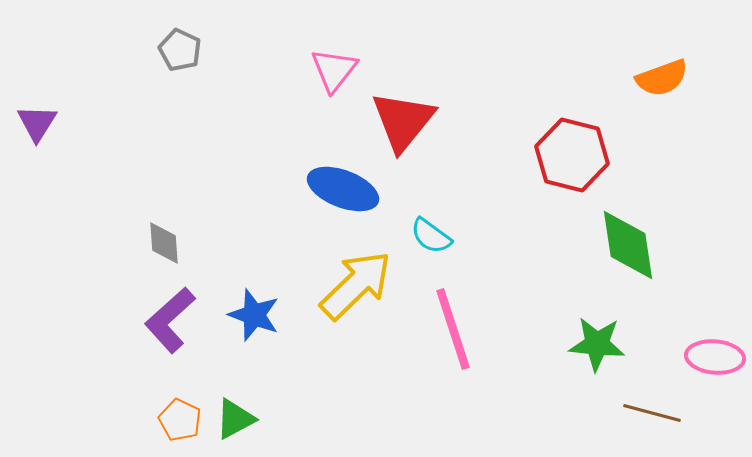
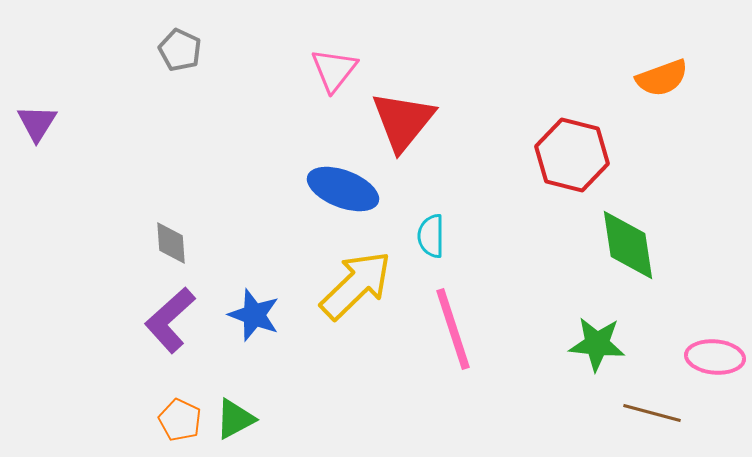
cyan semicircle: rotated 54 degrees clockwise
gray diamond: moved 7 px right
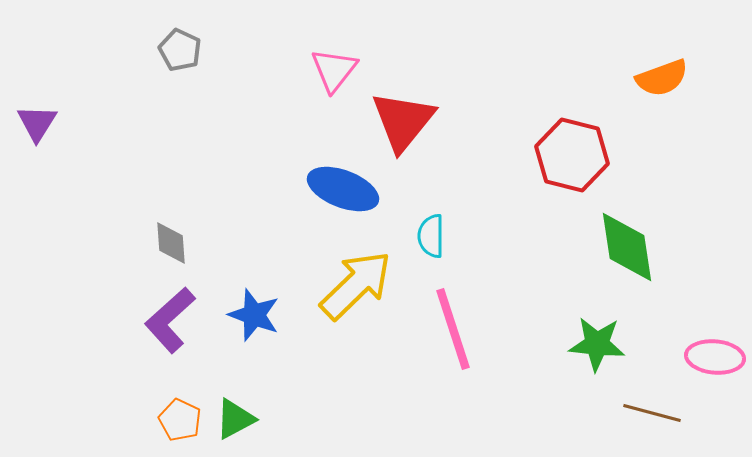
green diamond: moved 1 px left, 2 px down
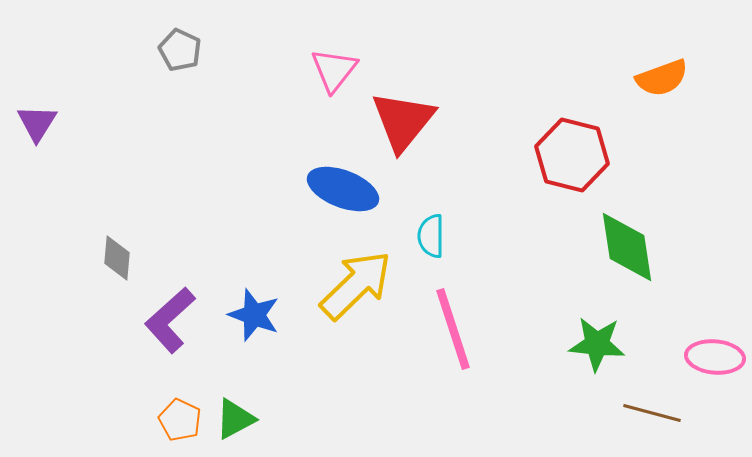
gray diamond: moved 54 px left, 15 px down; rotated 9 degrees clockwise
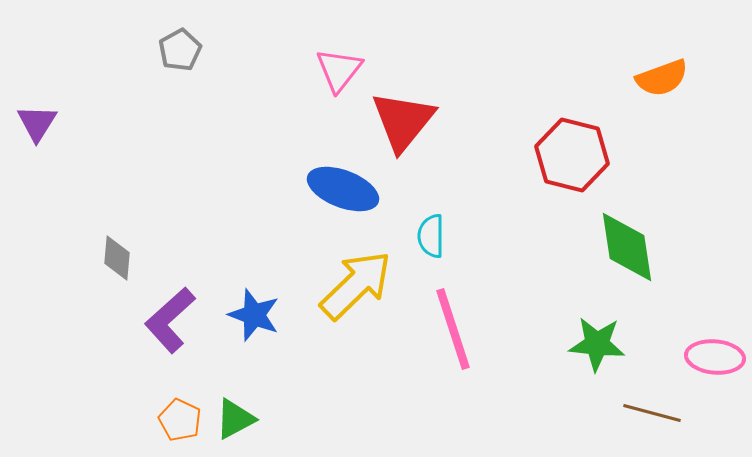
gray pentagon: rotated 18 degrees clockwise
pink triangle: moved 5 px right
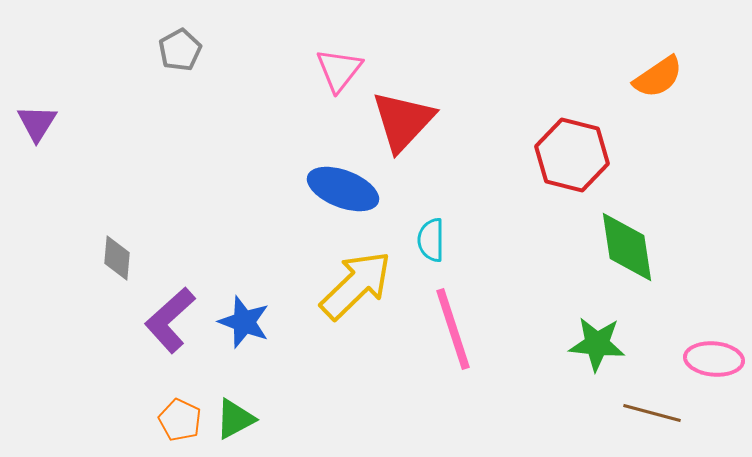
orange semicircle: moved 4 px left, 1 px up; rotated 14 degrees counterclockwise
red triangle: rotated 4 degrees clockwise
cyan semicircle: moved 4 px down
blue star: moved 10 px left, 7 px down
pink ellipse: moved 1 px left, 2 px down
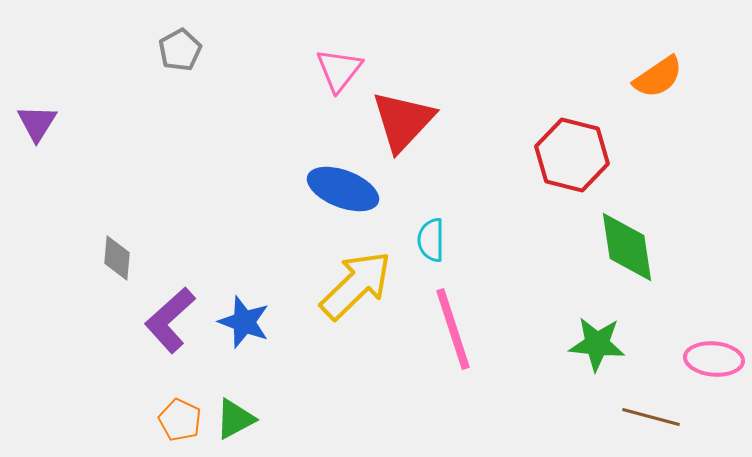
brown line: moved 1 px left, 4 px down
